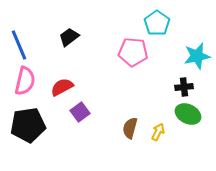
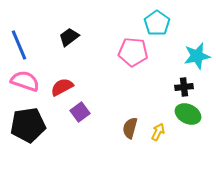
pink semicircle: rotated 84 degrees counterclockwise
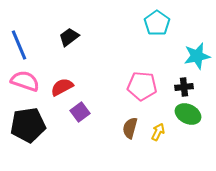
pink pentagon: moved 9 px right, 34 px down
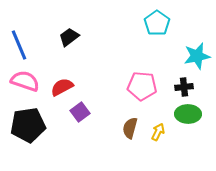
green ellipse: rotated 25 degrees counterclockwise
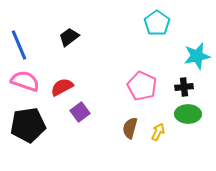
pink pentagon: rotated 20 degrees clockwise
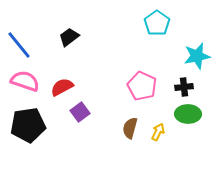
blue line: rotated 16 degrees counterclockwise
